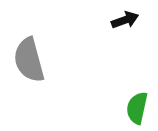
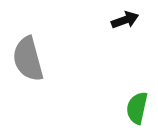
gray semicircle: moved 1 px left, 1 px up
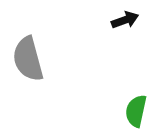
green semicircle: moved 1 px left, 3 px down
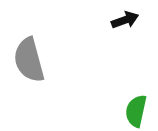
gray semicircle: moved 1 px right, 1 px down
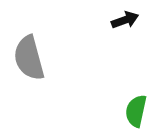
gray semicircle: moved 2 px up
